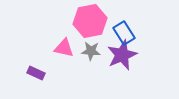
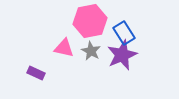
gray star: rotated 24 degrees clockwise
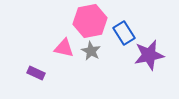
purple star: moved 27 px right; rotated 12 degrees clockwise
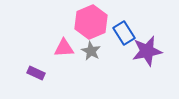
pink hexagon: moved 1 px right, 1 px down; rotated 12 degrees counterclockwise
pink triangle: rotated 15 degrees counterclockwise
purple star: moved 2 px left, 4 px up
